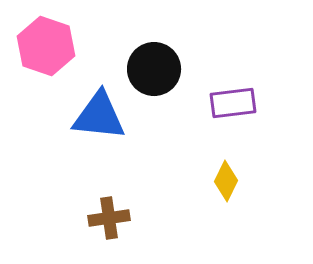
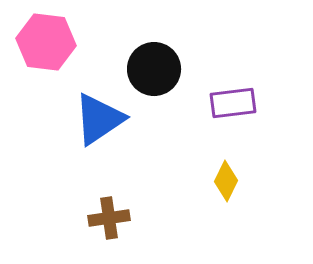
pink hexagon: moved 4 px up; rotated 12 degrees counterclockwise
blue triangle: moved 3 px down; rotated 40 degrees counterclockwise
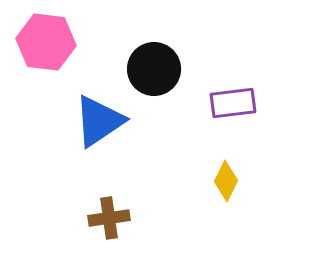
blue triangle: moved 2 px down
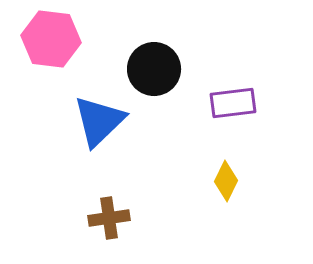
pink hexagon: moved 5 px right, 3 px up
blue triangle: rotated 10 degrees counterclockwise
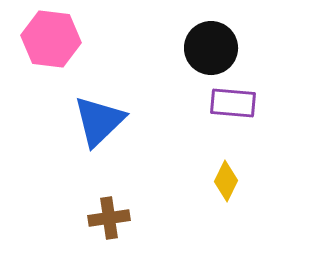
black circle: moved 57 px right, 21 px up
purple rectangle: rotated 12 degrees clockwise
